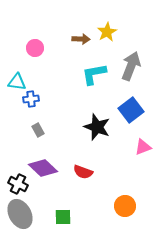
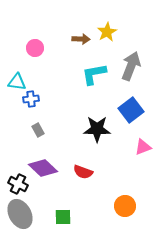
black star: moved 2 px down; rotated 20 degrees counterclockwise
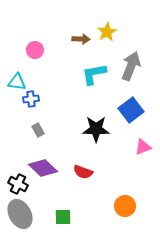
pink circle: moved 2 px down
black star: moved 1 px left
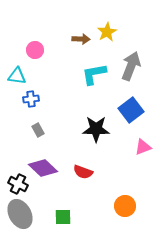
cyan triangle: moved 6 px up
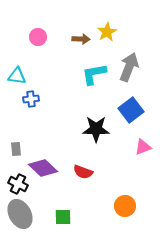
pink circle: moved 3 px right, 13 px up
gray arrow: moved 2 px left, 1 px down
gray rectangle: moved 22 px left, 19 px down; rotated 24 degrees clockwise
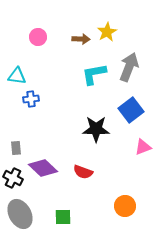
gray rectangle: moved 1 px up
black cross: moved 5 px left, 6 px up
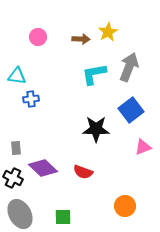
yellow star: moved 1 px right
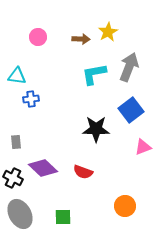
gray rectangle: moved 6 px up
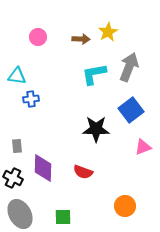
gray rectangle: moved 1 px right, 4 px down
purple diamond: rotated 48 degrees clockwise
